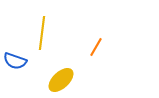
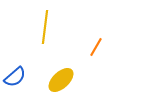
yellow line: moved 3 px right, 6 px up
blue semicircle: moved 16 px down; rotated 60 degrees counterclockwise
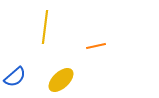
orange line: moved 1 px up; rotated 48 degrees clockwise
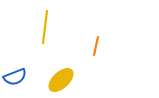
orange line: rotated 66 degrees counterclockwise
blue semicircle: rotated 20 degrees clockwise
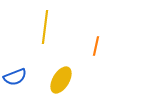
yellow ellipse: rotated 16 degrees counterclockwise
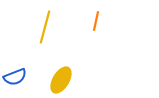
yellow line: rotated 8 degrees clockwise
orange line: moved 25 px up
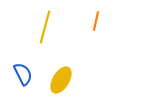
blue semicircle: moved 8 px right, 3 px up; rotated 95 degrees counterclockwise
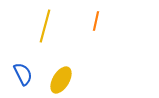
yellow line: moved 1 px up
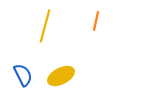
blue semicircle: moved 1 px down
yellow ellipse: moved 4 px up; rotated 32 degrees clockwise
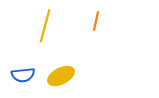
blue semicircle: rotated 110 degrees clockwise
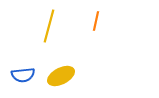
yellow line: moved 4 px right
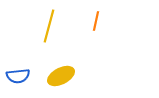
blue semicircle: moved 5 px left, 1 px down
